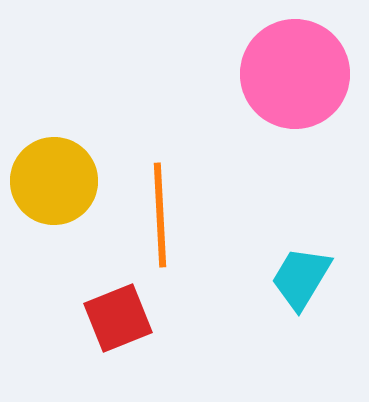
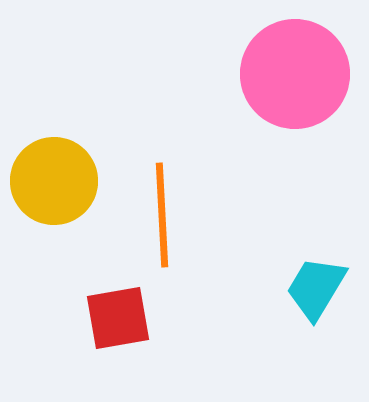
orange line: moved 2 px right
cyan trapezoid: moved 15 px right, 10 px down
red square: rotated 12 degrees clockwise
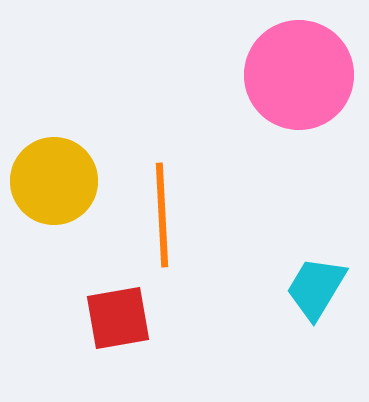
pink circle: moved 4 px right, 1 px down
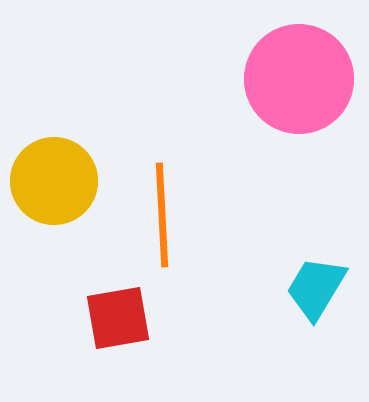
pink circle: moved 4 px down
